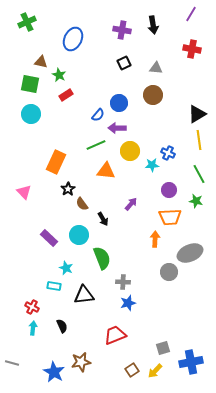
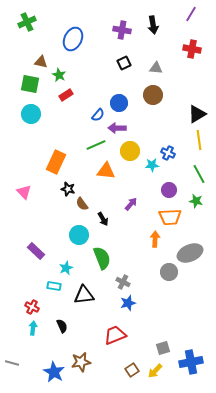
black star at (68, 189): rotated 24 degrees counterclockwise
purple rectangle at (49, 238): moved 13 px left, 13 px down
cyan star at (66, 268): rotated 24 degrees clockwise
gray cross at (123, 282): rotated 24 degrees clockwise
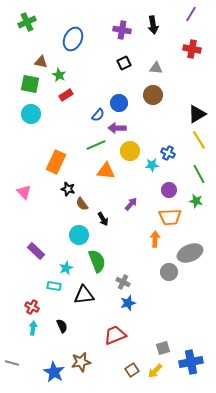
yellow line at (199, 140): rotated 24 degrees counterclockwise
green semicircle at (102, 258): moved 5 px left, 3 px down
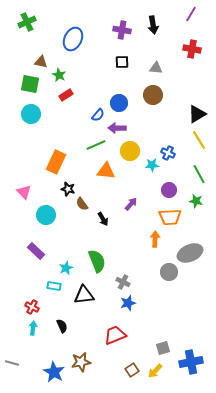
black square at (124, 63): moved 2 px left, 1 px up; rotated 24 degrees clockwise
cyan circle at (79, 235): moved 33 px left, 20 px up
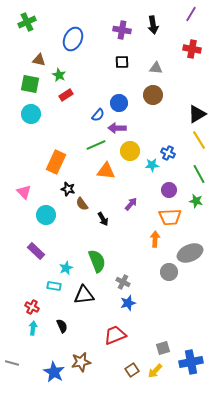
brown triangle at (41, 62): moved 2 px left, 2 px up
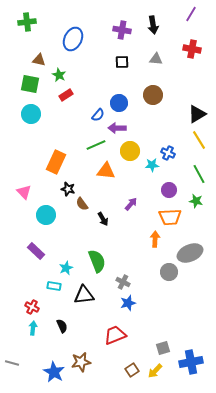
green cross at (27, 22): rotated 18 degrees clockwise
gray triangle at (156, 68): moved 9 px up
